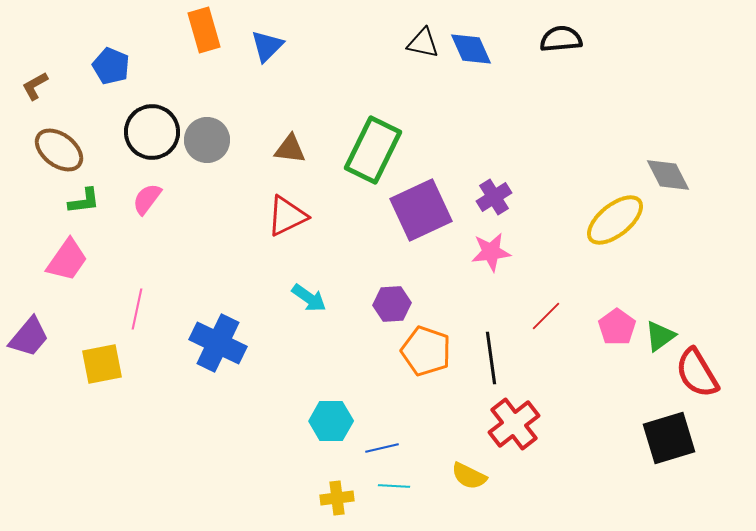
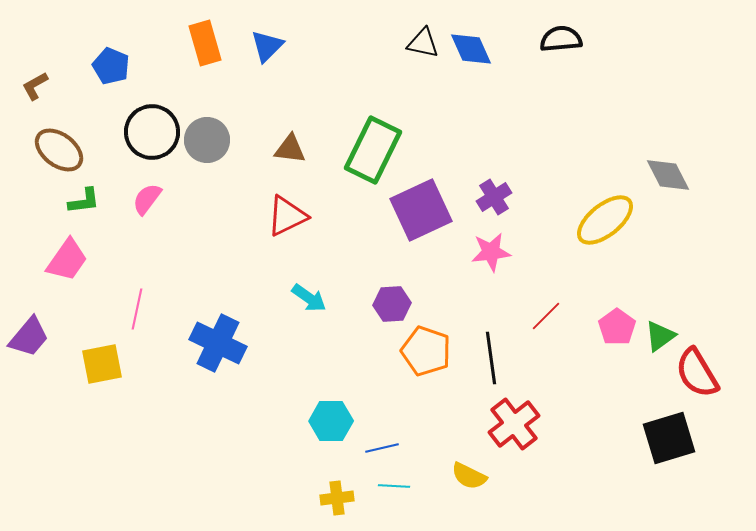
orange rectangle: moved 1 px right, 13 px down
yellow ellipse: moved 10 px left
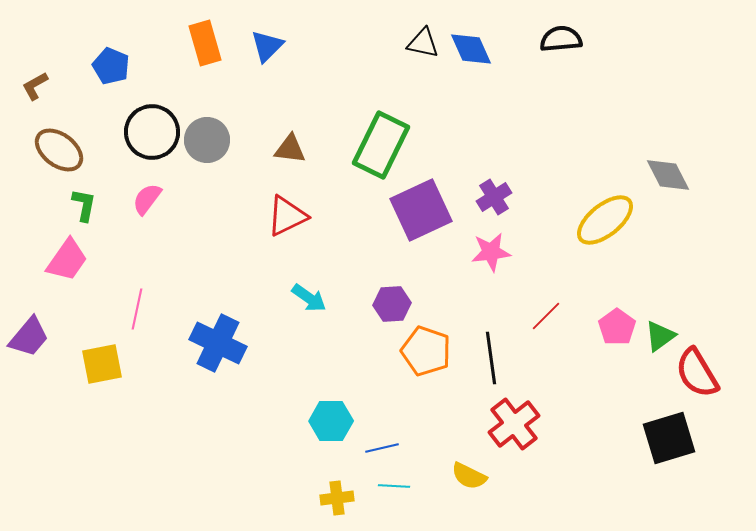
green rectangle: moved 8 px right, 5 px up
green L-shape: moved 4 px down; rotated 72 degrees counterclockwise
